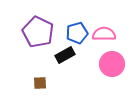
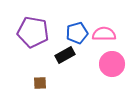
purple pentagon: moved 5 px left; rotated 16 degrees counterclockwise
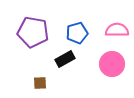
pink semicircle: moved 13 px right, 4 px up
black rectangle: moved 4 px down
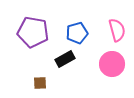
pink semicircle: rotated 75 degrees clockwise
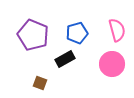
purple pentagon: moved 3 px down; rotated 12 degrees clockwise
brown square: rotated 24 degrees clockwise
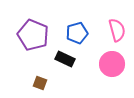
black rectangle: rotated 54 degrees clockwise
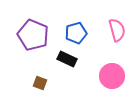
blue pentagon: moved 1 px left
black rectangle: moved 2 px right
pink circle: moved 12 px down
